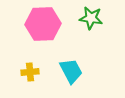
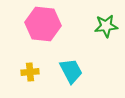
green star: moved 15 px right, 8 px down; rotated 15 degrees counterclockwise
pink hexagon: rotated 8 degrees clockwise
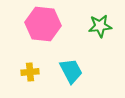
green star: moved 6 px left
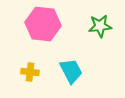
yellow cross: rotated 12 degrees clockwise
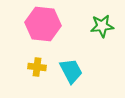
green star: moved 2 px right
yellow cross: moved 7 px right, 5 px up
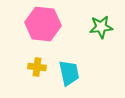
green star: moved 1 px left, 1 px down
cyan trapezoid: moved 2 px left, 2 px down; rotated 16 degrees clockwise
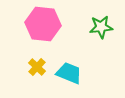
yellow cross: rotated 36 degrees clockwise
cyan trapezoid: rotated 56 degrees counterclockwise
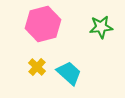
pink hexagon: rotated 20 degrees counterclockwise
cyan trapezoid: rotated 20 degrees clockwise
